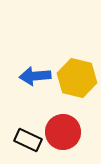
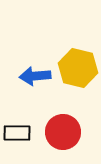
yellow hexagon: moved 1 px right, 10 px up
black rectangle: moved 11 px left, 7 px up; rotated 24 degrees counterclockwise
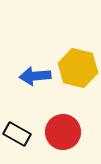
black rectangle: moved 1 px down; rotated 28 degrees clockwise
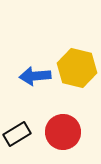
yellow hexagon: moved 1 px left
black rectangle: rotated 60 degrees counterclockwise
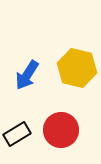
blue arrow: moved 8 px left, 1 px up; rotated 52 degrees counterclockwise
red circle: moved 2 px left, 2 px up
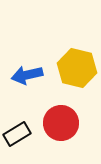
blue arrow: rotated 44 degrees clockwise
red circle: moved 7 px up
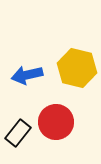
red circle: moved 5 px left, 1 px up
black rectangle: moved 1 px right, 1 px up; rotated 20 degrees counterclockwise
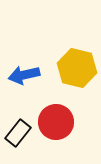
blue arrow: moved 3 px left
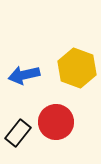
yellow hexagon: rotated 6 degrees clockwise
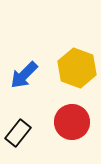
blue arrow: rotated 32 degrees counterclockwise
red circle: moved 16 px right
